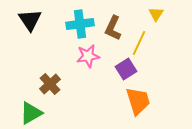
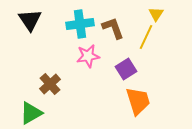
brown L-shape: rotated 135 degrees clockwise
yellow line: moved 7 px right, 6 px up
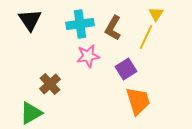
brown L-shape: rotated 130 degrees counterclockwise
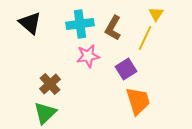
black triangle: moved 3 px down; rotated 15 degrees counterclockwise
yellow line: moved 1 px left, 1 px down
green triangle: moved 14 px right; rotated 15 degrees counterclockwise
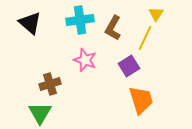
cyan cross: moved 4 px up
pink star: moved 3 px left, 4 px down; rotated 30 degrees clockwise
purple square: moved 3 px right, 3 px up
brown cross: rotated 25 degrees clockwise
orange trapezoid: moved 3 px right, 1 px up
green triangle: moved 5 px left; rotated 15 degrees counterclockwise
